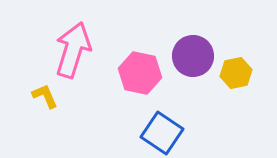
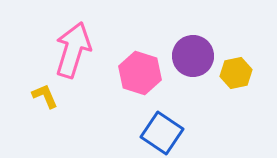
pink hexagon: rotated 6 degrees clockwise
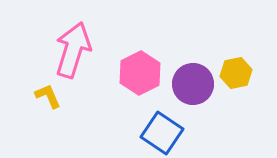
purple circle: moved 28 px down
pink hexagon: rotated 15 degrees clockwise
yellow L-shape: moved 3 px right
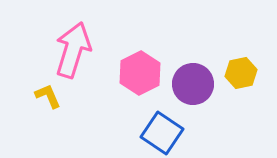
yellow hexagon: moved 5 px right
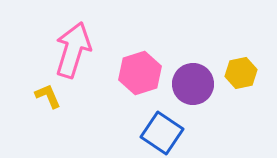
pink hexagon: rotated 9 degrees clockwise
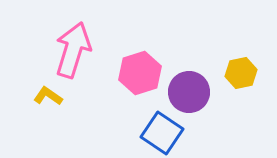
purple circle: moved 4 px left, 8 px down
yellow L-shape: rotated 32 degrees counterclockwise
